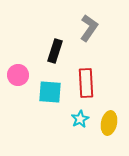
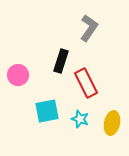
black rectangle: moved 6 px right, 10 px down
red rectangle: rotated 24 degrees counterclockwise
cyan square: moved 3 px left, 19 px down; rotated 15 degrees counterclockwise
cyan star: rotated 24 degrees counterclockwise
yellow ellipse: moved 3 px right
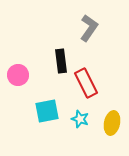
black rectangle: rotated 25 degrees counterclockwise
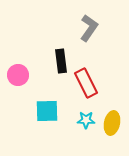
cyan square: rotated 10 degrees clockwise
cyan star: moved 6 px right, 1 px down; rotated 18 degrees counterclockwise
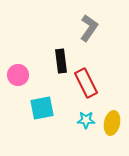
cyan square: moved 5 px left, 3 px up; rotated 10 degrees counterclockwise
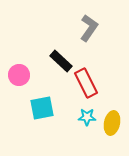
black rectangle: rotated 40 degrees counterclockwise
pink circle: moved 1 px right
cyan star: moved 1 px right, 3 px up
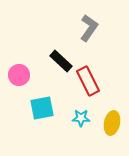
red rectangle: moved 2 px right, 2 px up
cyan star: moved 6 px left, 1 px down
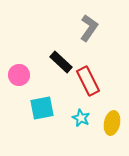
black rectangle: moved 1 px down
cyan star: rotated 24 degrees clockwise
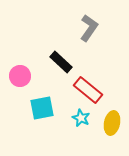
pink circle: moved 1 px right, 1 px down
red rectangle: moved 9 px down; rotated 24 degrees counterclockwise
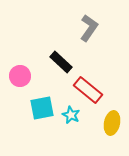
cyan star: moved 10 px left, 3 px up
